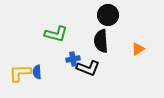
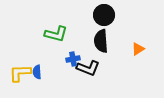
black circle: moved 4 px left
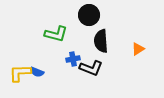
black circle: moved 15 px left
black L-shape: moved 3 px right
blue semicircle: rotated 64 degrees counterclockwise
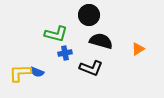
black semicircle: rotated 110 degrees clockwise
blue cross: moved 8 px left, 6 px up
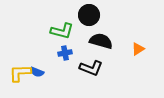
green L-shape: moved 6 px right, 3 px up
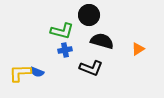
black semicircle: moved 1 px right
blue cross: moved 3 px up
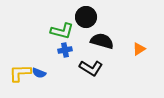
black circle: moved 3 px left, 2 px down
orange triangle: moved 1 px right
black L-shape: rotated 10 degrees clockwise
blue semicircle: moved 2 px right, 1 px down
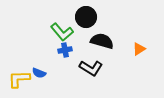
green L-shape: moved 1 px down; rotated 35 degrees clockwise
yellow L-shape: moved 1 px left, 6 px down
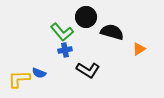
black semicircle: moved 10 px right, 9 px up
black L-shape: moved 3 px left, 2 px down
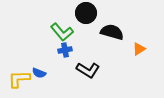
black circle: moved 4 px up
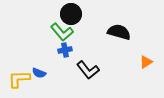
black circle: moved 15 px left, 1 px down
black semicircle: moved 7 px right
orange triangle: moved 7 px right, 13 px down
black L-shape: rotated 20 degrees clockwise
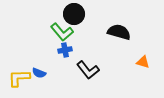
black circle: moved 3 px right
orange triangle: moved 3 px left; rotated 48 degrees clockwise
yellow L-shape: moved 1 px up
